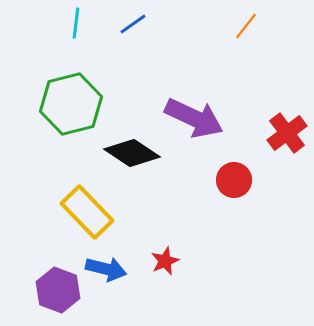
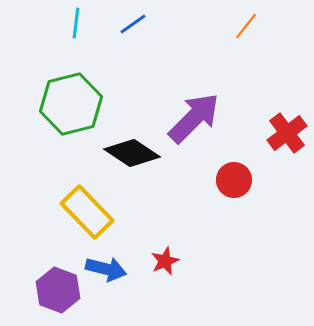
purple arrow: rotated 70 degrees counterclockwise
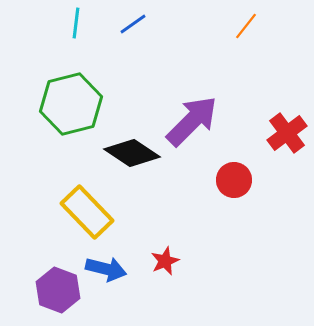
purple arrow: moved 2 px left, 3 px down
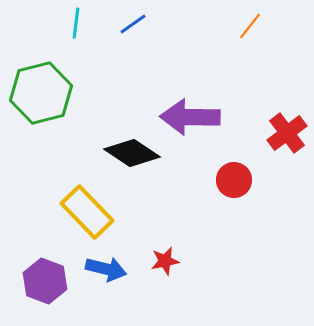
orange line: moved 4 px right
green hexagon: moved 30 px left, 11 px up
purple arrow: moved 2 px left, 4 px up; rotated 134 degrees counterclockwise
red star: rotated 12 degrees clockwise
purple hexagon: moved 13 px left, 9 px up
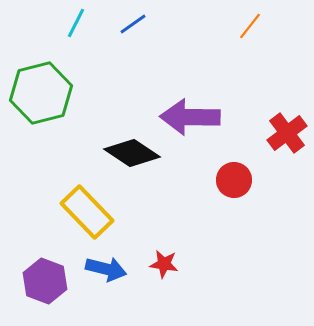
cyan line: rotated 20 degrees clockwise
red star: moved 1 px left, 3 px down; rotated 20 degrees clockwise
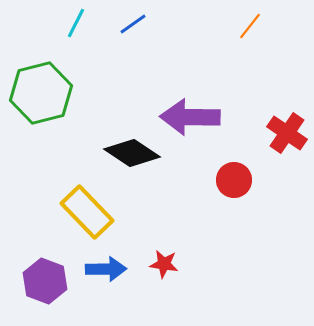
red cross: rotated 18 degrees counterclockwise
blue arrow: rotated 15 degrees counterclockwise
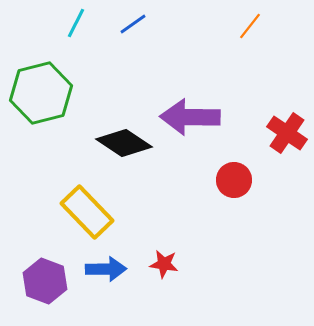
black diamond: moved 8 px left, 10 px up
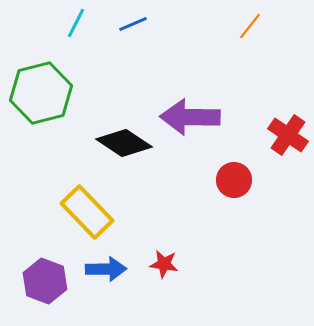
blue line: rotated 12 degrees clockwise
red cross: moved 1 px right, 2 px down
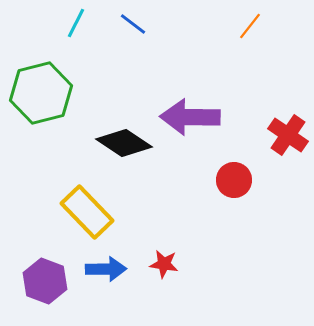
blue line: rotated 60 degrees clockwise
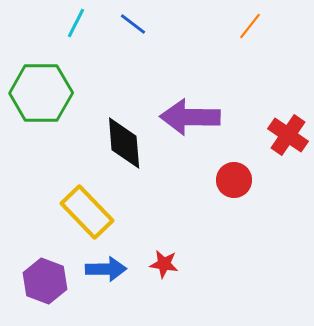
green hexagon: rotated 14 degrees clockwise
black diamond: rotated 52 degrees clockwise
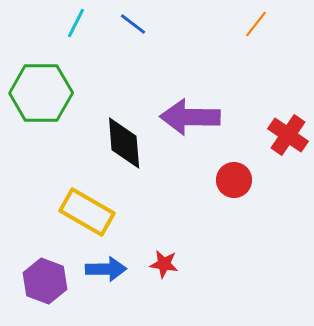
orange line: moved 6 px right, 2 px up
yellow rectangle: rotated 16 degrees counterclockwise
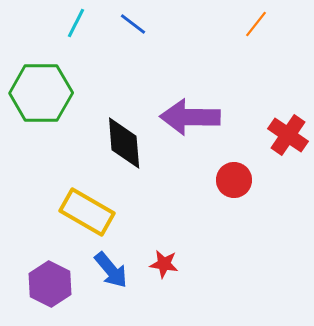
blue arrow: moved 5 px right, 1 px down; rotated 51 degrees clockwise
purple hexagon: moved 5 px right, 3 px down; rotated 6 degrees clockwise
